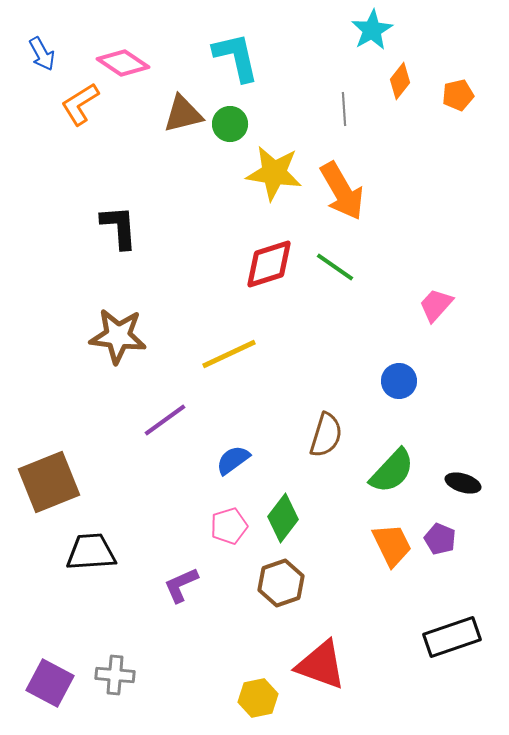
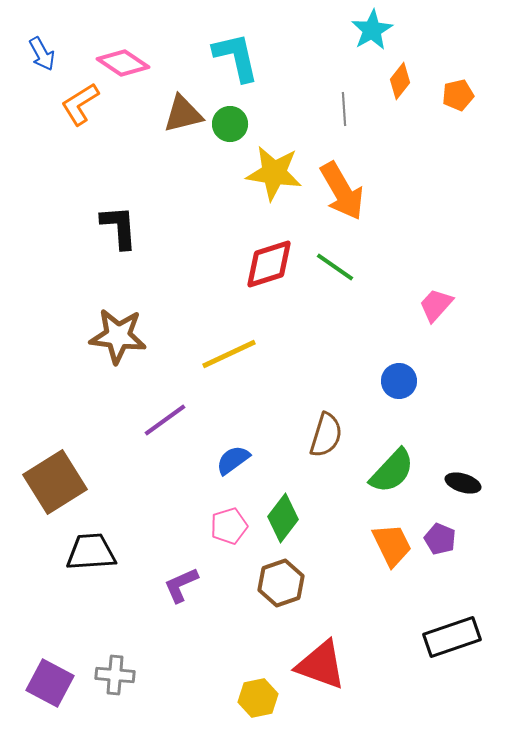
brown square: moved 6 px right; rotated 10 degrees counterclockwise
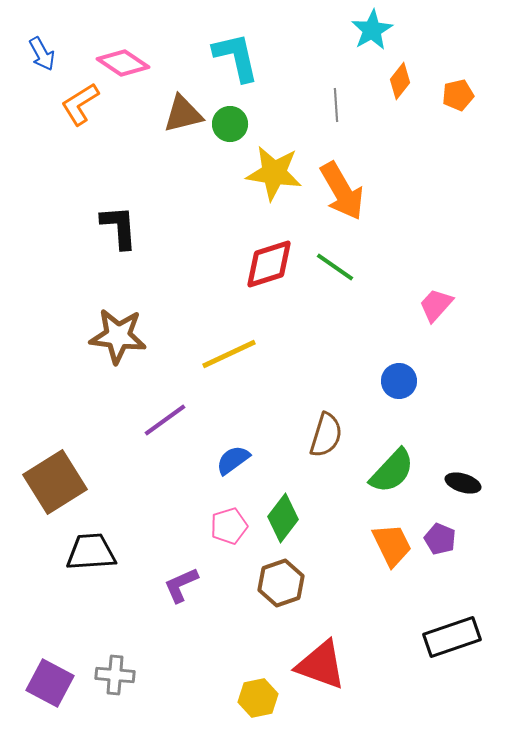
gray line: moved 8 px left, 4 px up
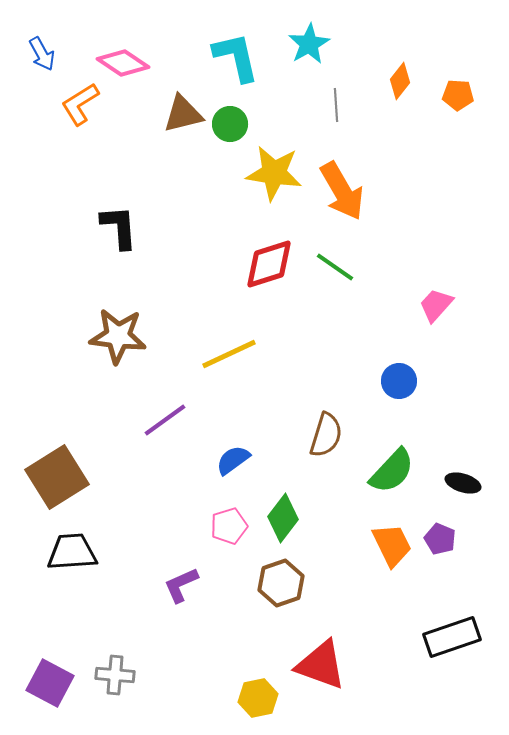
cyan star: moved 63 px left, 14 px down
orange pentagon: rotated 16 degrees clockwise
brown square: moved 2 px right, 5 px up
black trapezoid: moved 19 px left
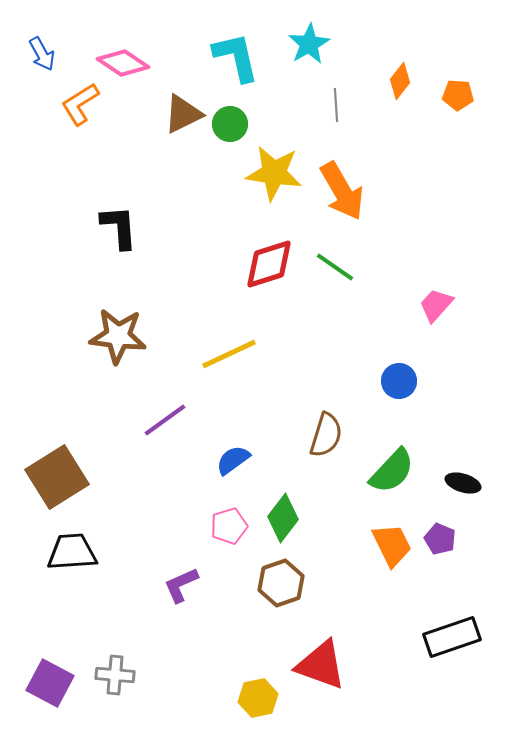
brown triangle: rotated 12 degrees counterclockwise
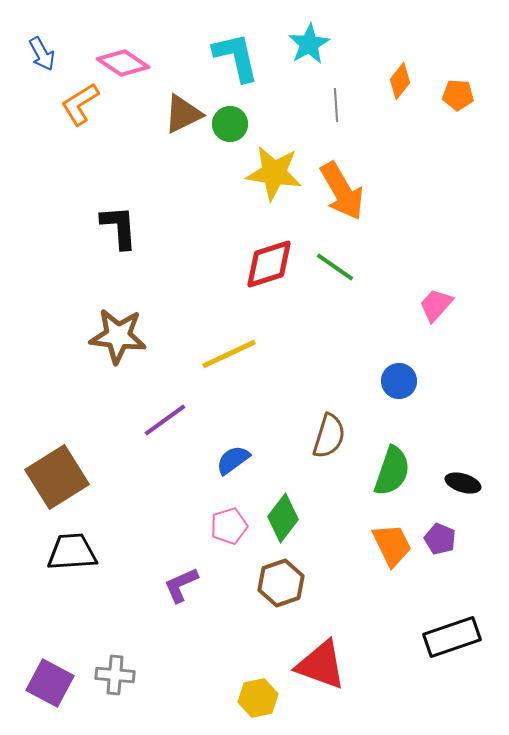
brown semicircle: moved 3 px right, 1 px down
green semicircle: rotated 24 degrees counterclockwise
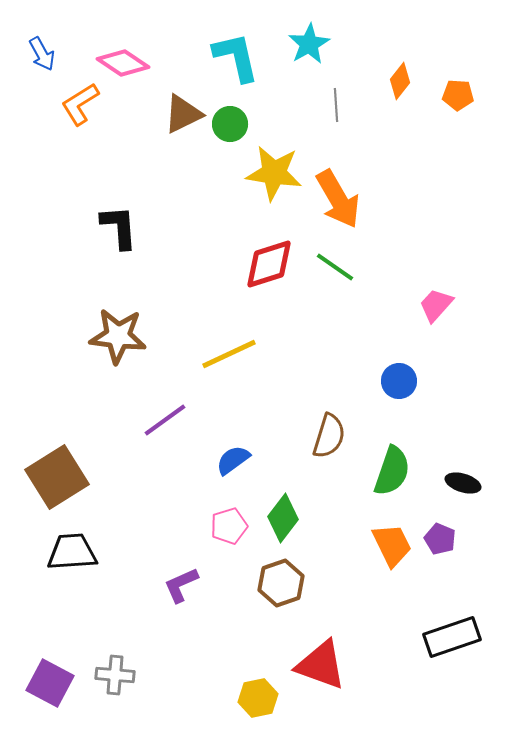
orange arrow: moved 4 px left, 8 px down
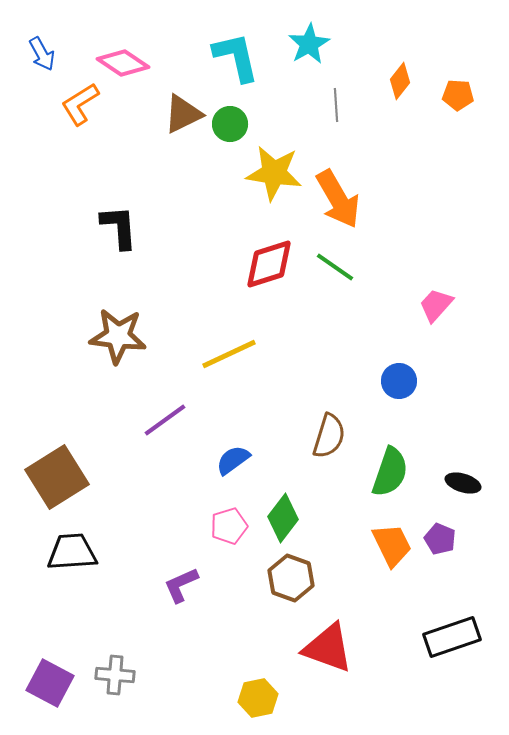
green semicircle: moved 2 px left, 1 px down
brown hexagon: moved 10 px right, 5 px up; rotated 21 degrees counterclockwise
red triangle: moved 7 px right, 17 px up
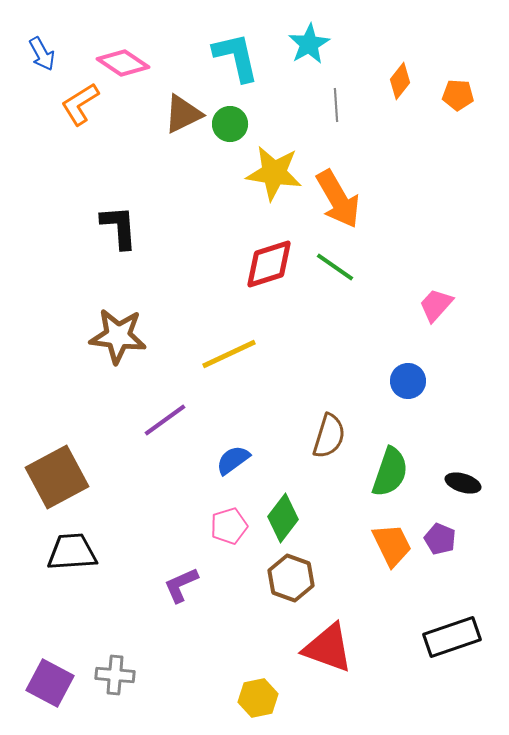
blue circle: moved 9 px right
brown square: rotated 4 degrees clockwise
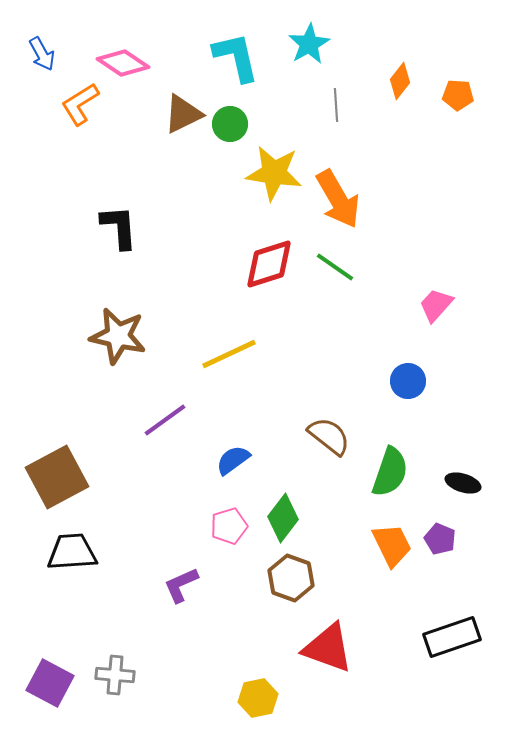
brown star: rotated 6 degrees clockwise
brown semicircle: rotated 69 degrees counterclockwise
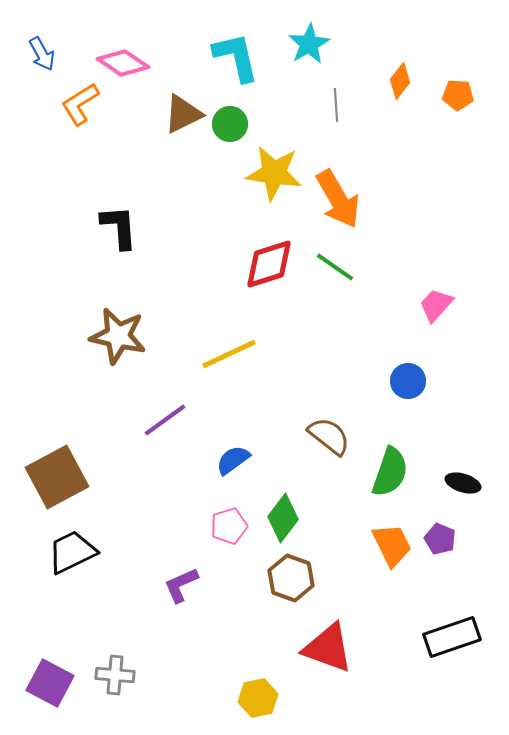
black trapezoid: rotated 22 degrees counterclockwise
